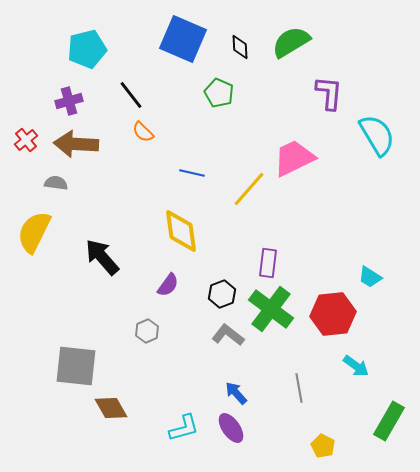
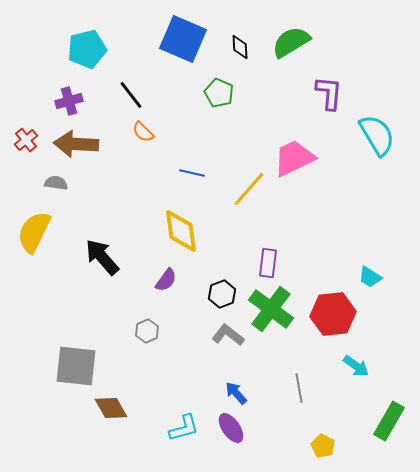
purple semicircle: moved 2 px left, 5 px up
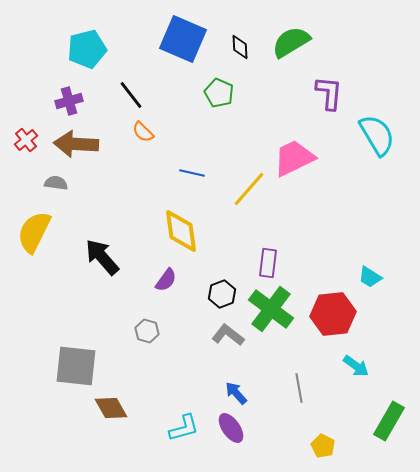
gray hexagon: rotated 20 degrees counterclockwise
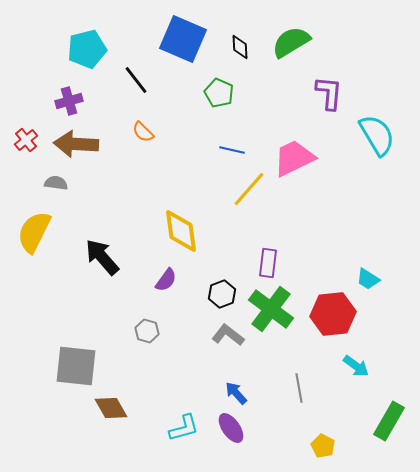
black line: moved 5 px right, 15 px up
blue line: moved 40 px right, 23 px up
cyan trapezoid: moved 2 px left, 2 px down
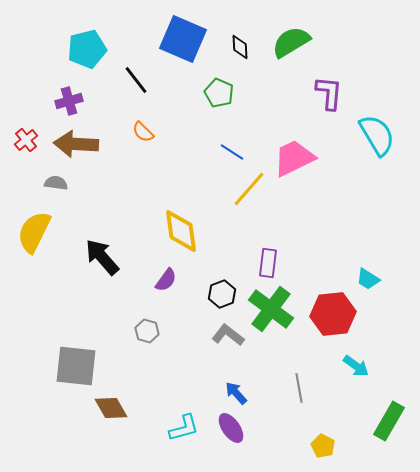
blue line: moved 2 px down; rotated 20 degrees clockwise
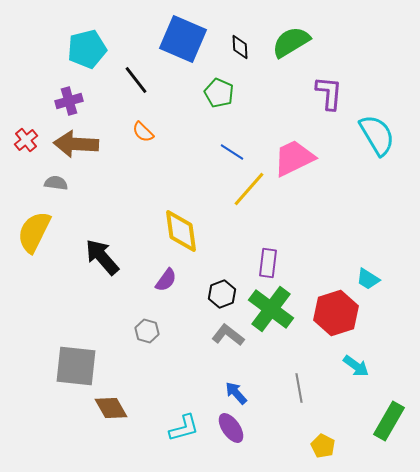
red hexagon: moved 3 px right, 1 px up; rotated 12 degrees counterclockwise
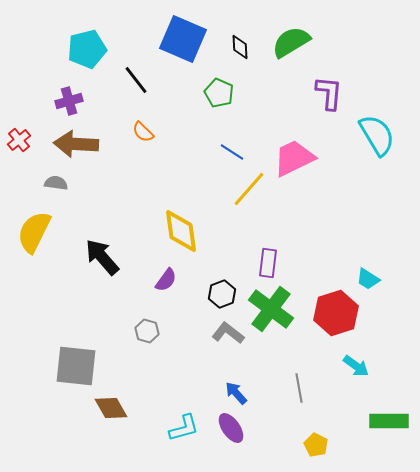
red cross: moved 7 px left
gray L-shape: moved 2 px up
green rectangle: rotated 60 degrees clockwise
yellow pentagon: moved 7 px left, 1 px up
